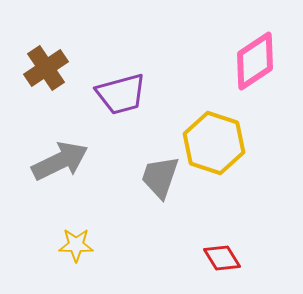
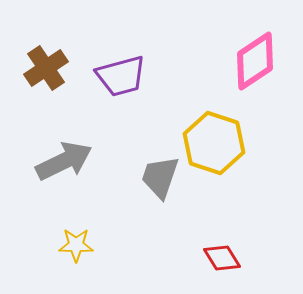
purple trapezoid: moved 18 px up
gray arrow: moved 4 px right
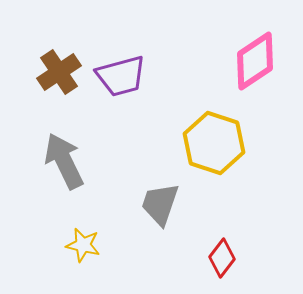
brown cross: moved 13 px right, 4 px down
gray arrow: rotated 90 degrees counterclockwise
gray trapezoid: moved 27 px down
yellow star: moved 7 px right; rotated 12 degrees clockwise
red diamond: rotated 69 degrees clockwise
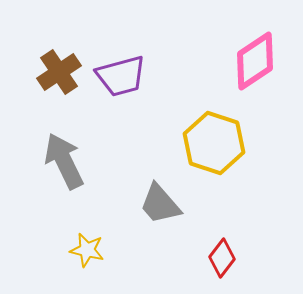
gray trapezoid: rotated 60 degrees counterclockwise
yellow star: moved 4 px right, 5 px down
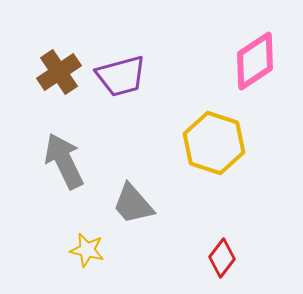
gray trapezoid: moved 27 px left
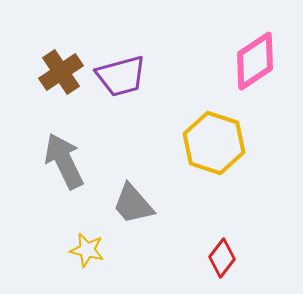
brown cross: moved 2 px right
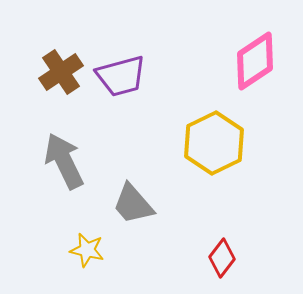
yellow hexagon: rotated 16 degrees clockwise
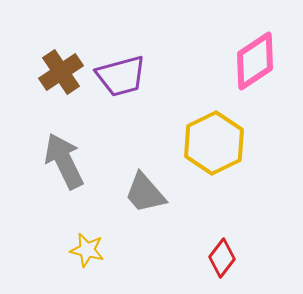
gray trapezoid: moved 12 px right, 11 px up
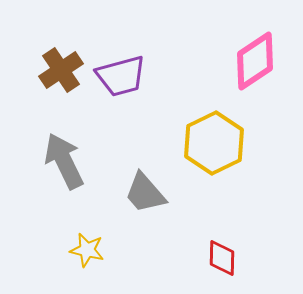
brown cross: moved 2 px up
red diamond: rotated 36 degrees counterclockwise
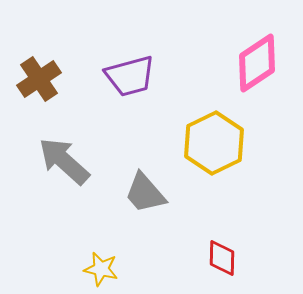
pink diamond: moved 2 px right, 2 px down
brown cross: moved 22 px left, 9 px down
purple trapezoid: moved 9 px right
gray arrow: rotated 22 degrees counterclockwise
yellow star: moved 14 px right, 19 px down
